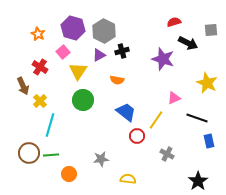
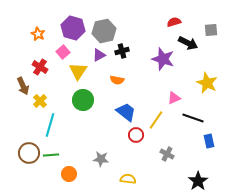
gray hexagon: rotated 20 degrees clockwise
black line: moved 4 px left
red circle: moved 1 px left, 1 px up
gray star: rotated 14 degrees clockwise
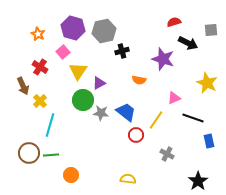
purple triangle: moved 28 px down
orange semicircle: moved 22 px right
gray star: moved 46 px up
orange circle: moved 2 px right, 1 px down
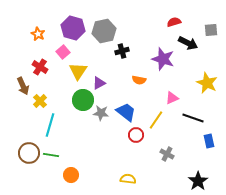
pink triangle: moved 2 px left
green line: rotated 14 degrees clockwise
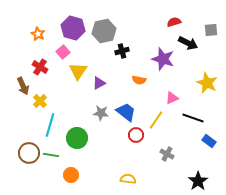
green circle: moved 6 px left, 38 px down
blue rectangle: rotated 40 degrees counterclockwise
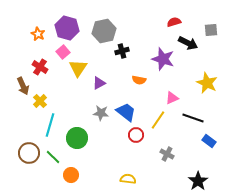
purple hexagon: moved 6 px left
yellow triangle: moved 3 px up
yellow line: moved 2 px right
green line: moved 2 px right, 2 px down; rotated 35 degrees clockwise
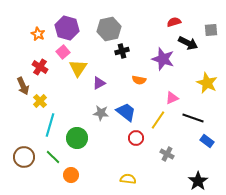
gray hexagon: moved 5 px right, 2 px up
red circle: moved 3 px down
blue rectangle: moved 2 px left
brown circle: moved 5 px left, 4 px down
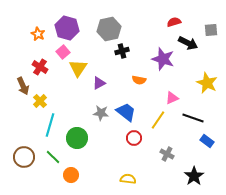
red circle: moved 2 px left
black star: moved 4 px left, 5 px up
